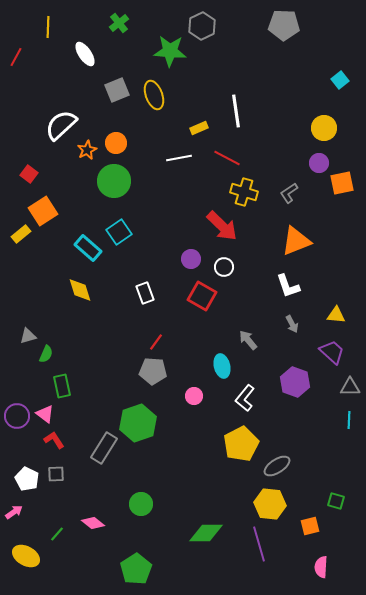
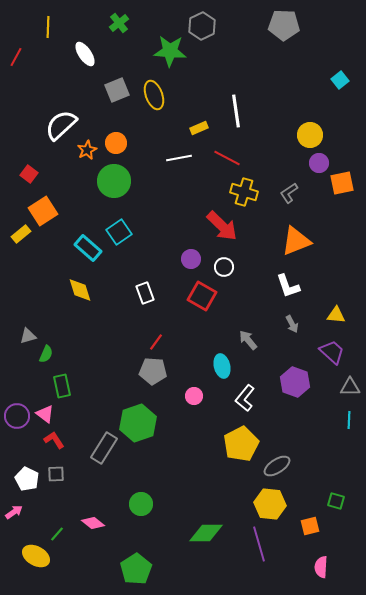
yellow circle at (324, 128): moved 14 px left, 7 px down
yellow ellipse at (26, 556): moved 10 px right
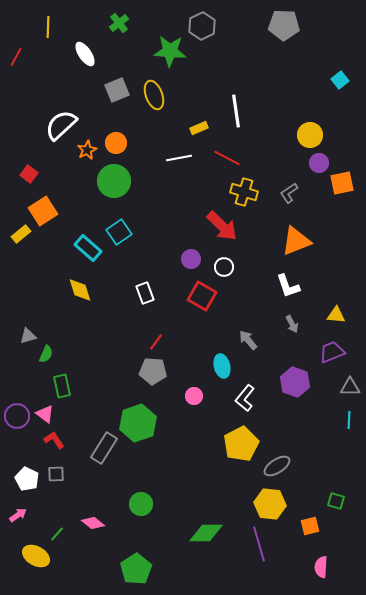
purple trapezoid at (332, 352): rotated 64 degrees counterclockwise
pink arrow at (14, 512): moved 4 px right, 3 px down
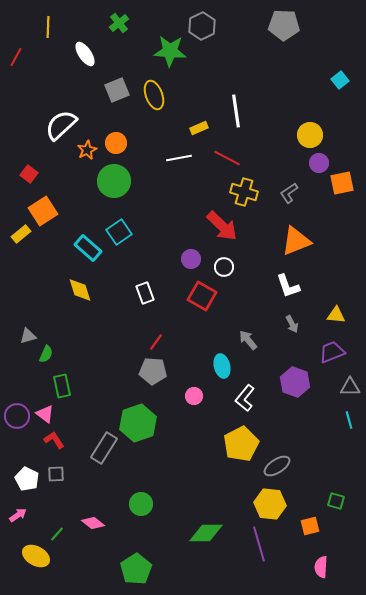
cyan line at (349, 420): rotated 18 degrees counterclockwise
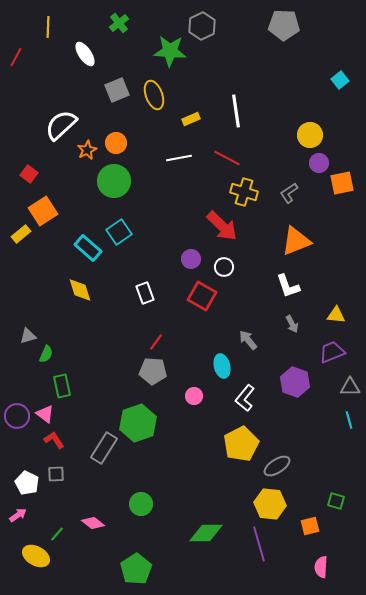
yellow rectangle at (199, 128): moved 8 px left, 9 px up
white pentagon at (27, 479): moved 4 px down
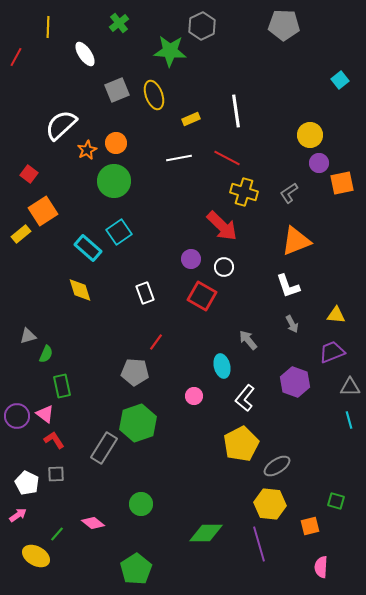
gray pentagon at (153, 371): moved 18 px left, 1 px down
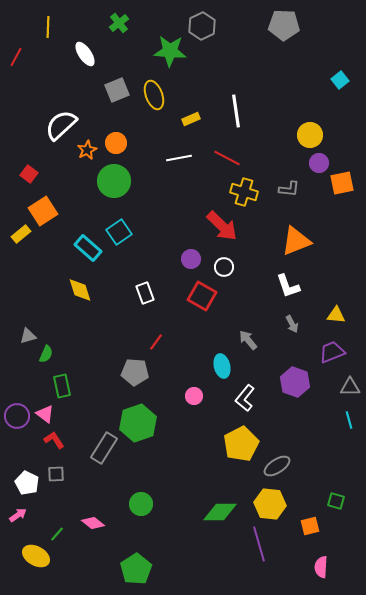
gray L-shape at (289, 193): moved 4 px up; rotated 140 degrees counterclockwise
green diamond at (206, 533): moved 14 px right, 21 px up
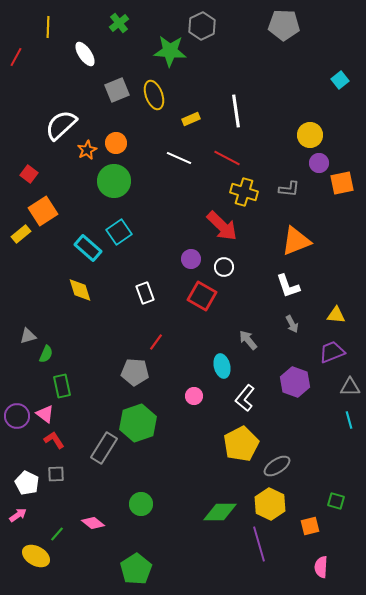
white line at (179, 158): rotated 35 degrees clockwise
yellow hexagon at (270, 504): rotated 20 degrees clockwise
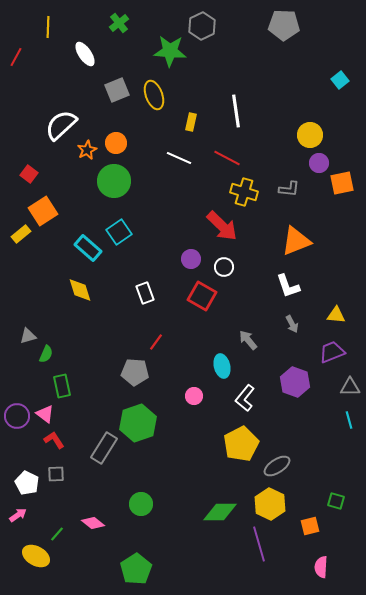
yellow rectangle at (191, 119): moved 3 px down; rotated 54 degrees counterclockwise
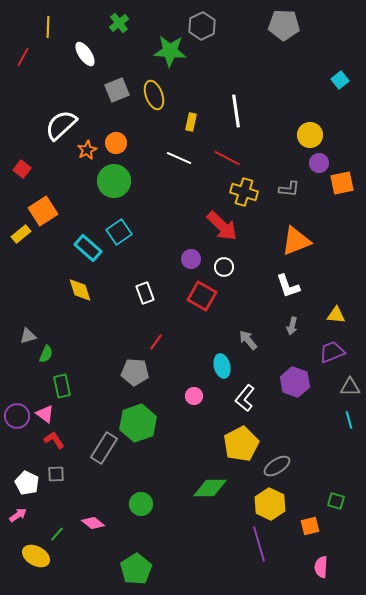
red line at (16, 57): moved 7 px right
red square at (29, 174): moved 7 px left, 5 px up
gray arrow at (292, 324): moved 2 px down; rotated 42 degrees clockwise
green diamond at (220, 512): moved 10 px left, 24 px up
